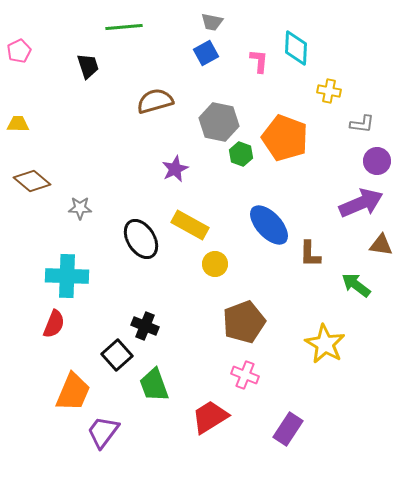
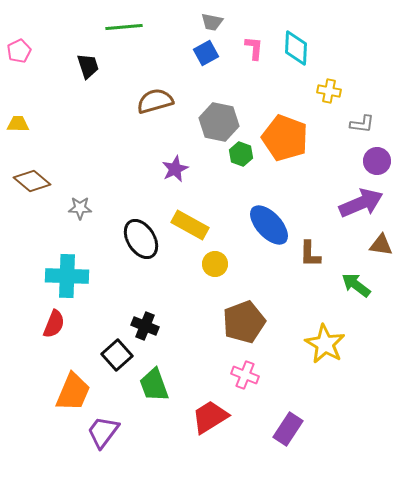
pink L-shape: moved 5 px left, 13 px up
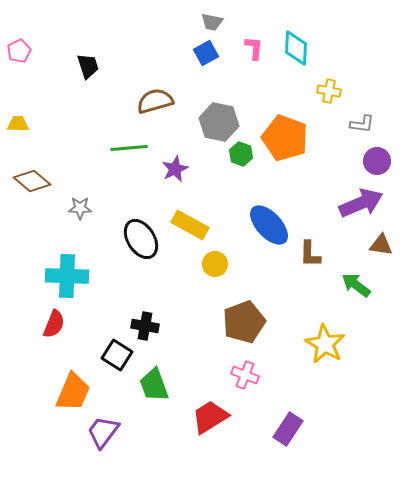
green line: moved 5 px right, 121 px down
black cross: rotated 12 degrees counterclockwise
black square: rotated 16 degrees counterclockwise
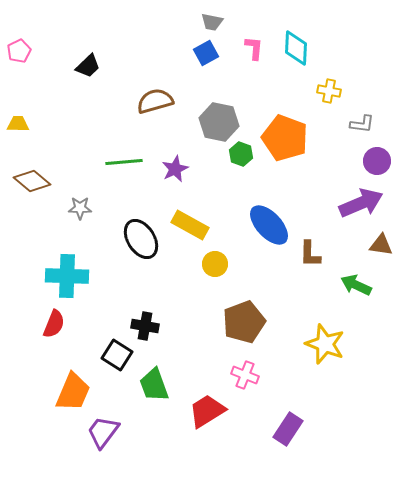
black trapezoid: rotated 64 degrees clockwise
green line: moved 5 px left, 14 px down
green arrow: rotated 12 degrees counterclockwise
yellow star: rotated 9 degrees counterclockwise
red trapezoid: moved 3 px left, 6 px up
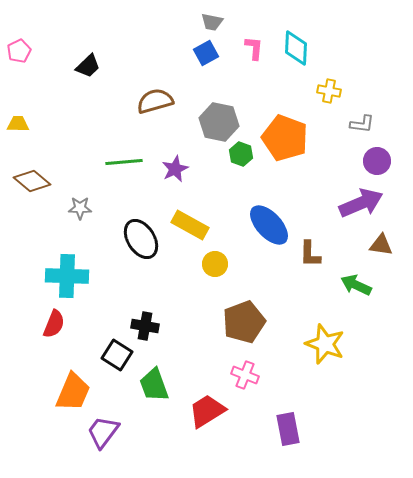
purple rectangle: rotated 44 degrees counterclockwise
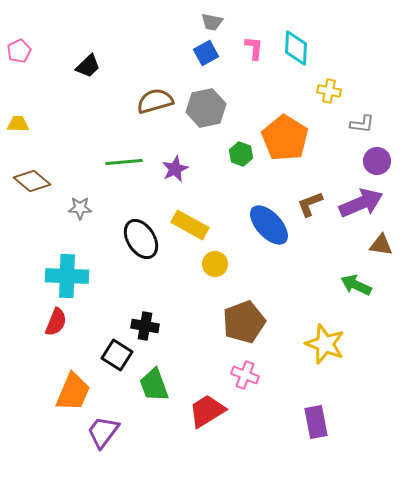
gray hexagon: moved 13 px left, 14 px up; rotated 24 degrees counterclockwise
orange pentagon: rotated 12 degrees clockwise
brown L-shape: moved 50 px up; rotated 68 degrees clockwise
red semicircle: moved 2 px right, 2 px up
purple rectangle: moved 28 px right, 7 px up
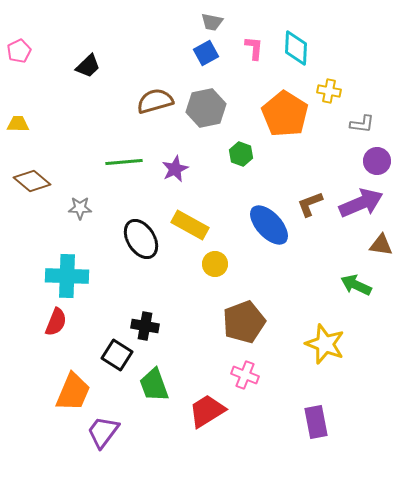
orange pentagon: moved 24 px up
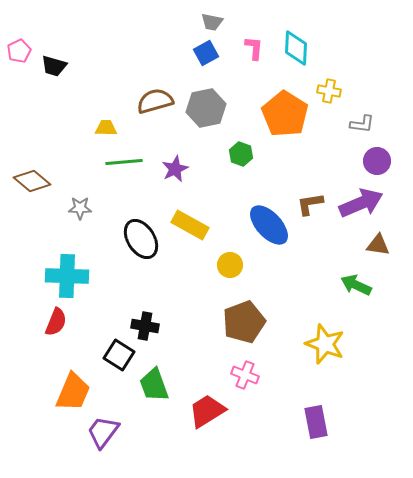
black trapezoid: moved 34 px left; rotated 60 degrees clockwise
yellow trapezoid: moved 88 px right, 4 px down
brown L-shape: rotated 12 degrees clockwise
brown triangle: moved 3 px left
yellow circle: moved 15 px right, 1 px down
black square: moved 2 px right
